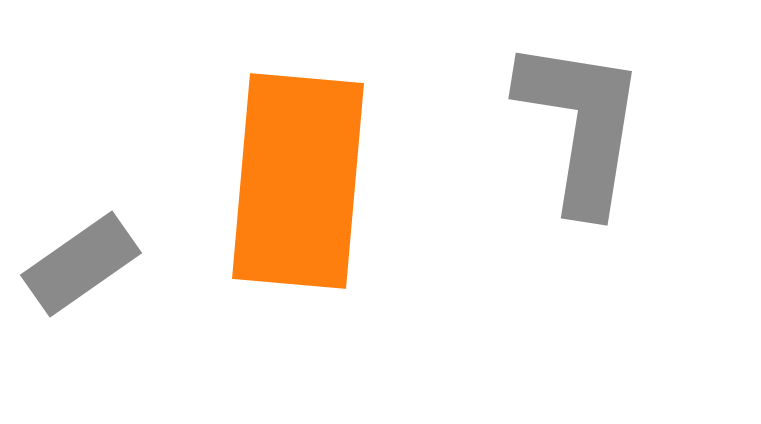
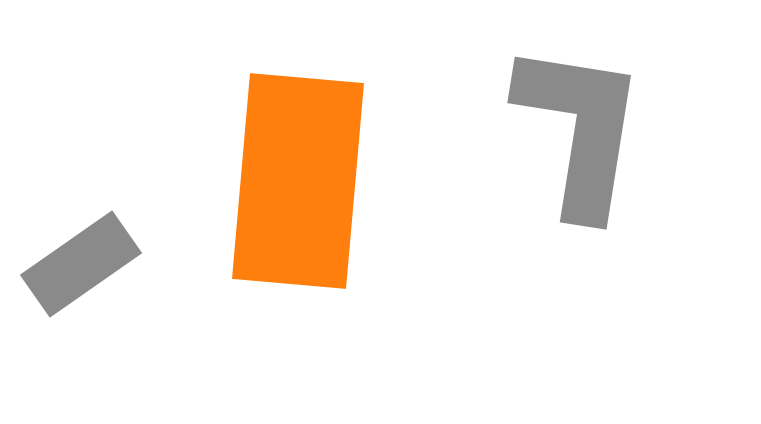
gray L-shape: moved 1 px left, 4 px down
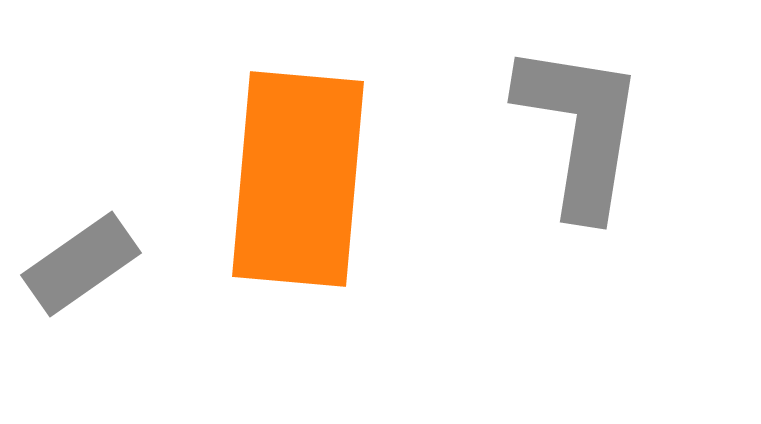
orange rectangle: moved 2 px up
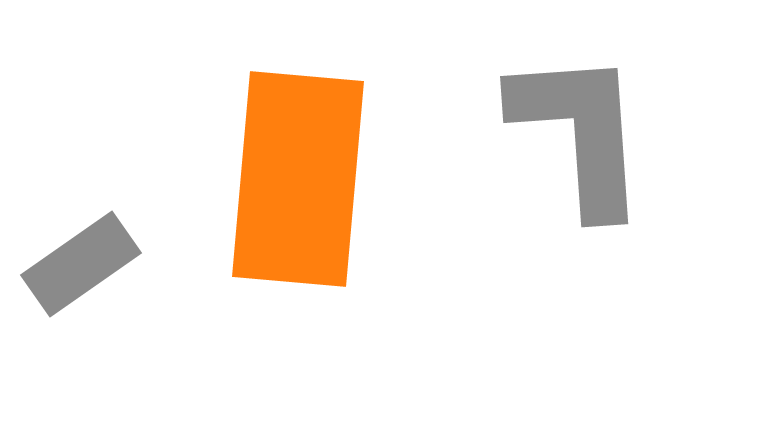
gray L-shape: moved 3 px down; rotated 13 degrees counterclockwise
